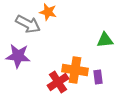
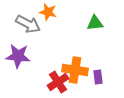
green triangle: moved 10 px left, 17 px up
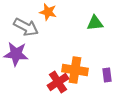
gray arrow: moved 2 px left, 3 px down
purple star: moved 2 px left, 2 px up
purple rectangle: moved 9 px right, 2 px up
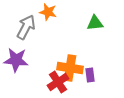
gray arrow: rotated 90 degrees counterclockwise
purple star: moved 6 px down
orange cross: moved 5 px left, 2 px up
purple rectangle: moved 17 px left
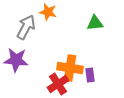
red cross: moved 2 px down
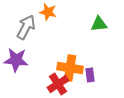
green triangle: moved 4 px right, 1 px down
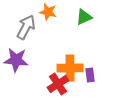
green triangle: moved 15 px left, 7 px up; rotated 18 degrees counterclockwise
orange cross: rotated 10 degrees counterclockwise
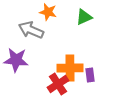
gray arrow: moved 5 px right, 3 px down; rotated 95 degrees counterclockwise
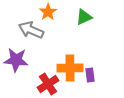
orange star: rotated 24 degrees clockwise
red cross: moved 10 px left
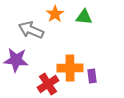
orange star: moved 7 px right, 2 px down
green triangle: rotated 30 degrees clockwise
purple rectangle: moved 2 px right, 1 px down
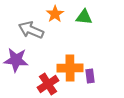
purple rectangle: moved 2 px left
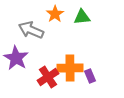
green triangle: moved 2 px left; rotated 12 degrees counterclockwise
purple star: moved 2 px up; rotated 25 degrees clockwise
purple rectangle: rotated 16 degrees counterclockwise
red cross: moved 7 px up
